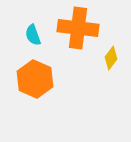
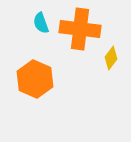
orange cross: moved 2 px right, 1 px down
cyan semicircle: moved 8 px right, 12 px up
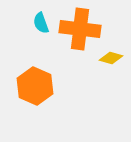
yellow diamond: rotated 70 degrees clockwise
orange hexagon: moved 7 px down
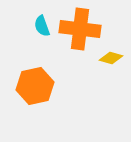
cyan semicircle: moved 1 px right, 3 px down
orange hexagon: rotated 24 degrees clockwise
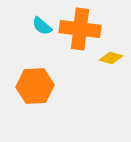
cyan semicircle: rotated 30 degrees counterclockwise
orange hexagon: rotated 9 degrees clockwise
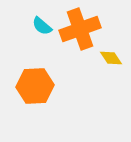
orange cross: rotated 27 degrees counterclockwise
yellow diamond: rotated 40 degrees clockwise
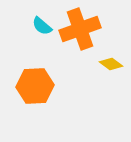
yellow diamond: moved 6 px down; rotated 20 degrees counterclockwise
